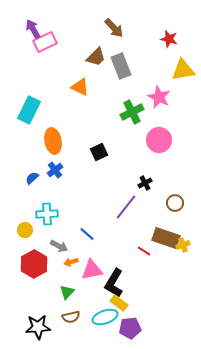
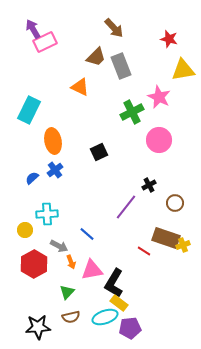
black cross: moved 4 px right, 2 px down
orange arrow: rotated 96 degrees counterclockwise
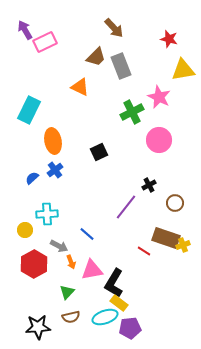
purple arrow: moved 8 px left, 1 px down
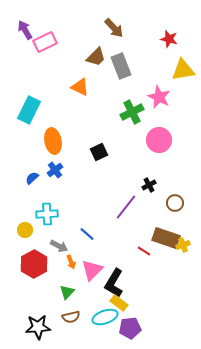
pink triangle: rotated 35 degrees counterclockwise
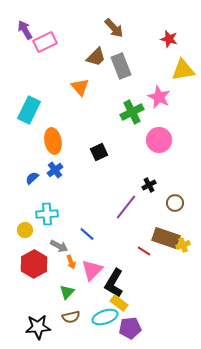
orange triangle: rotated 24 degrees clockwise
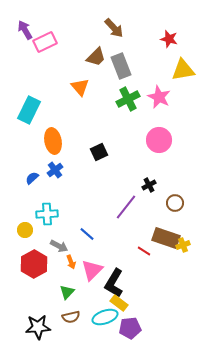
green cross: moved 4 px left, 13 px up
